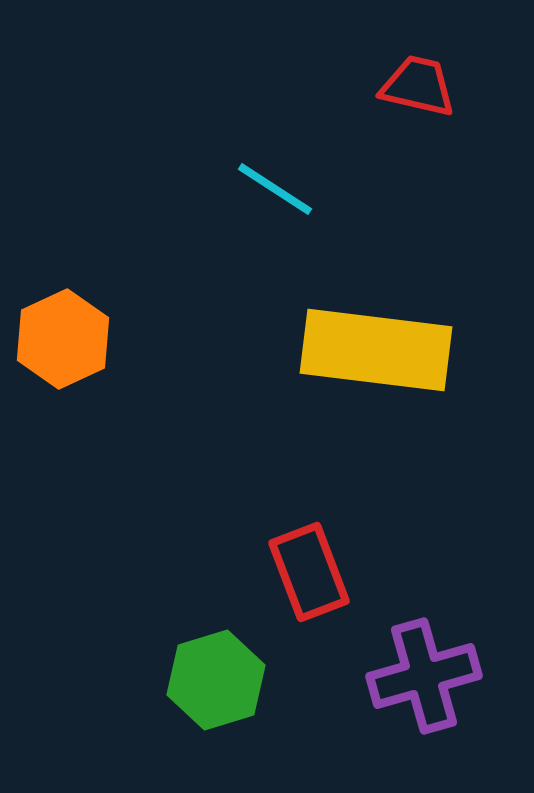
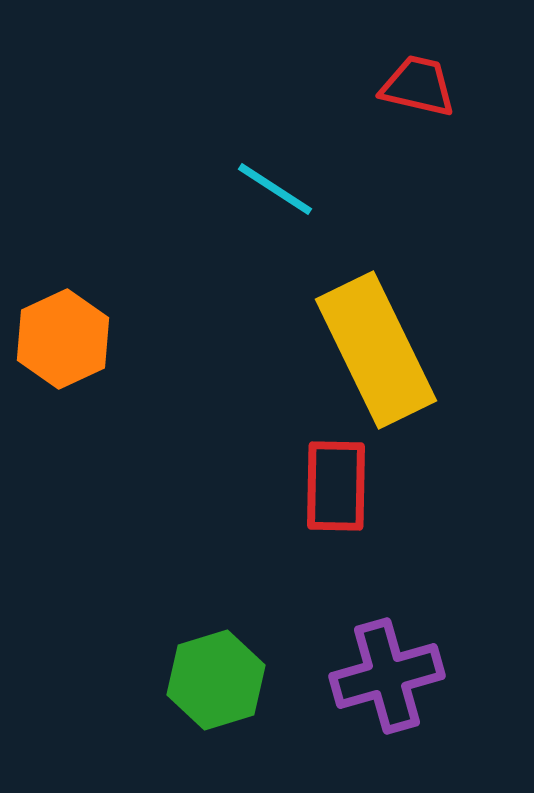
yellow rectangle: rotated 57 degrees clockwise
red rectangle: moved 27 px right, 86 px up; rotated 22 degrees clockwise
purple cross: moved 37 px left
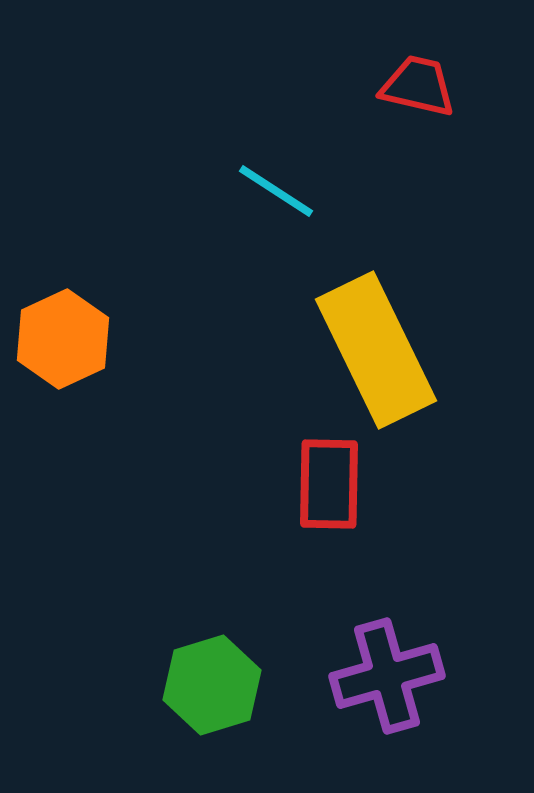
cyan line: moved 1 px right, 2 px down
red rectangle: moved 7 px left, 2 px up
green hexagon: moved 4 px left, 5 px down
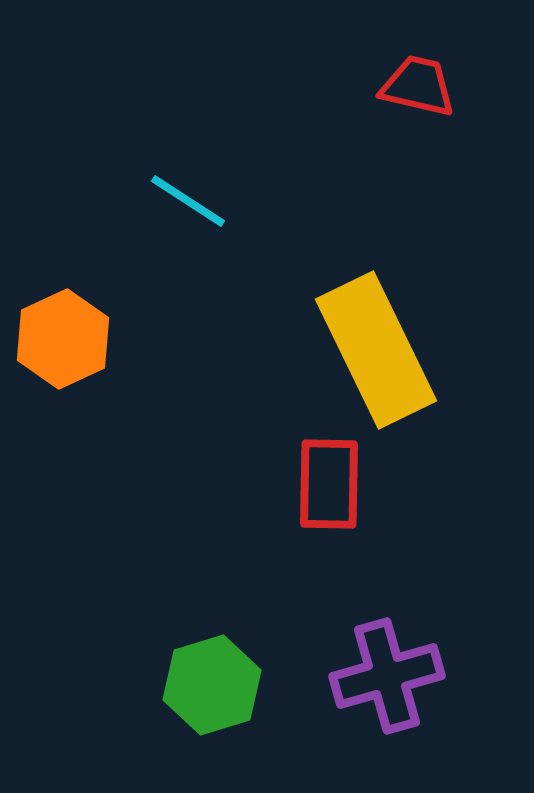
cyan line: moved 88 px left, 10 px down
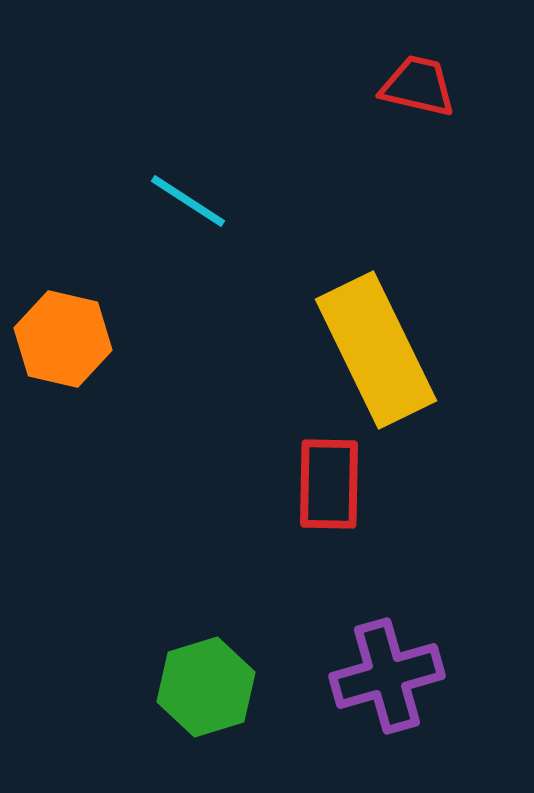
orange hexagon: rotated 22 degrees counterclockwise
green hexagon: moved 6 px left, 2 px down
